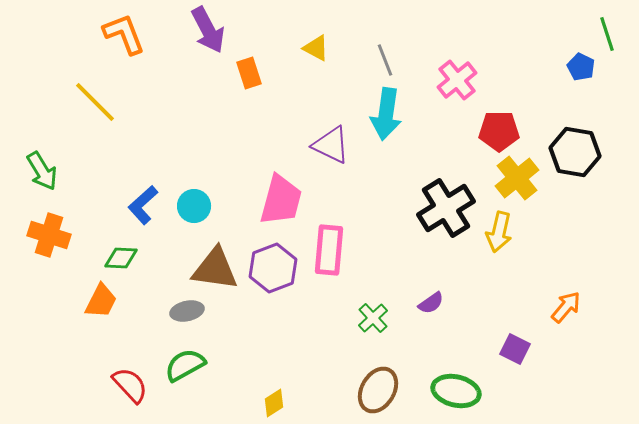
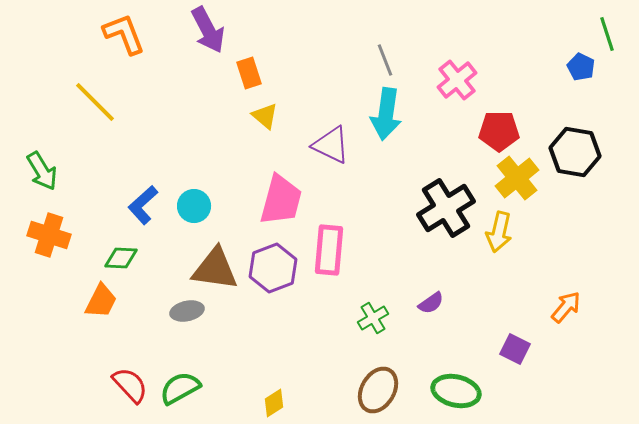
yellow triangle: moved 51 px left, 68 px down; rotated 12 degrees clockwise
green cross: rotated 12 degrees clockwise
green semicircle: moved 5 px left, 23 px down
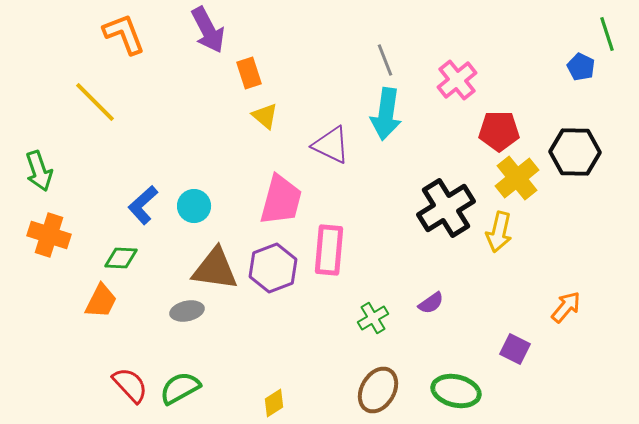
black hexagon: rotated 9 degrees counterclockwise
green arrow: moved 3 px left; rotated 12 degrees clockwise
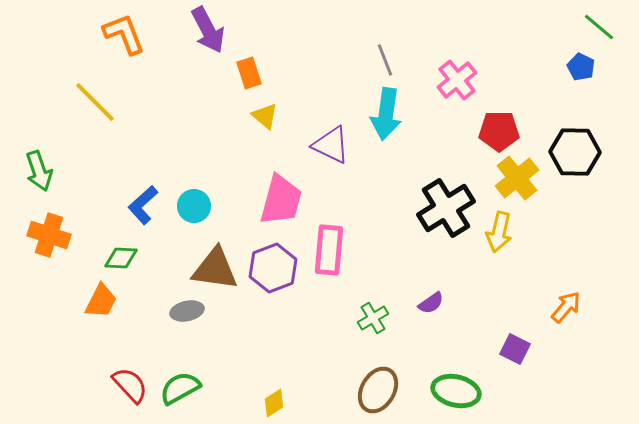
green line: moved 8 px left, 7 px up; rotated 32 degrees counterclockwise
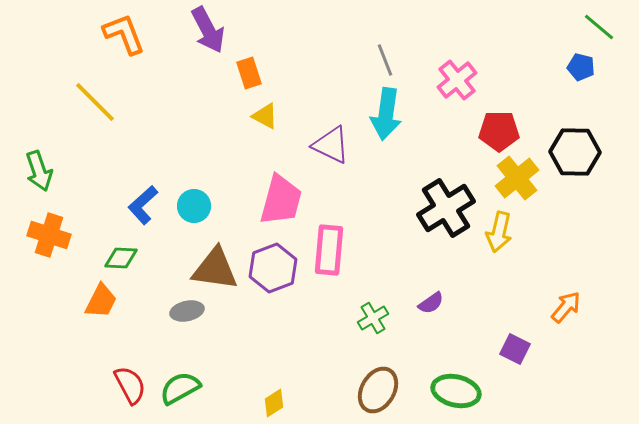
blue pentagon: rotated 12 degrees counterclockwise
yellow triangle: rotated 12 degrees counterclockwise
red semicircle: rotated 15 degrees clockwise
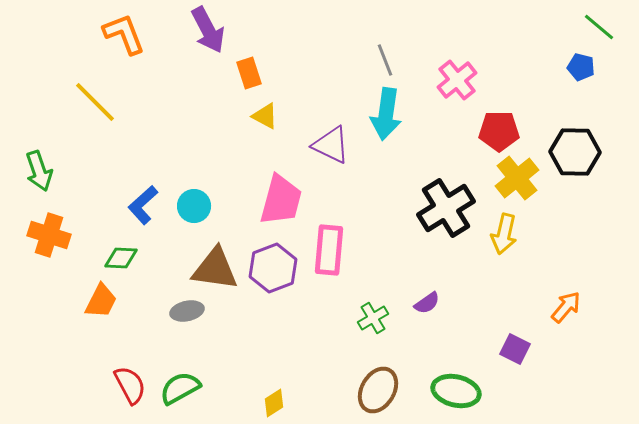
yellow arrow: moved 5 px right, 2 px down
purple semicircle: moved 4 px left
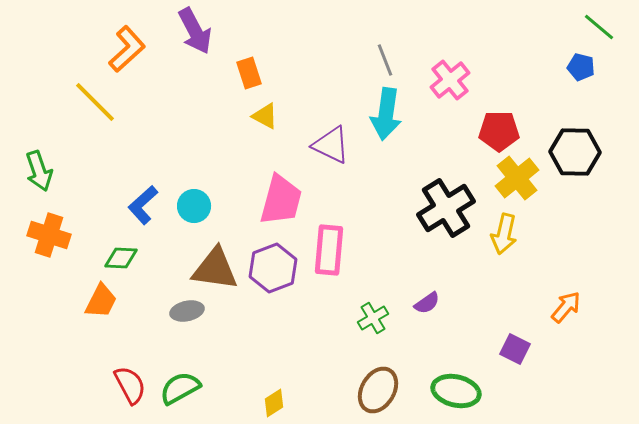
purple arrow: moved 13 px left, 1 px down
orange L-shape: moved 3 px right, 15 px down; rotated 69 degrees clockwise
pink cross: moved 7 px left
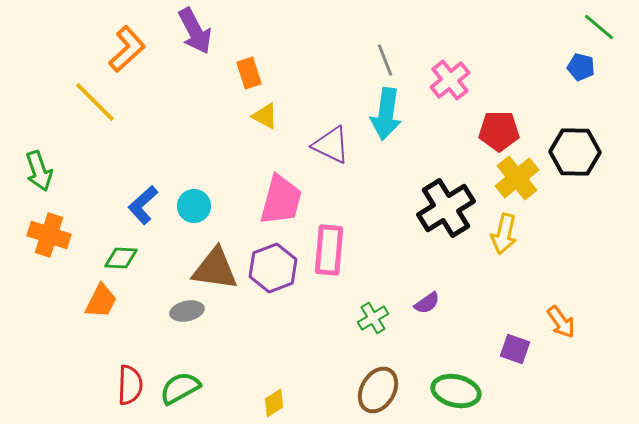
orange arrow: moved 5 px left, 15 px down; rotated 104 degrees clockwise
purple square: rotated 8 degrees counterclockwise
red semicircle: rotated 30 degrees clockwise
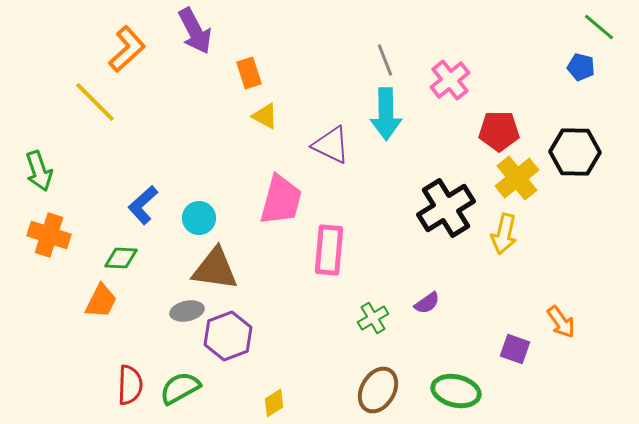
cyan arrow: rotated 9 degrees counterclockwise
cyan circle: moved 5 px right, 12 px down
purple hexagon: moved 45 px left, 68 px down
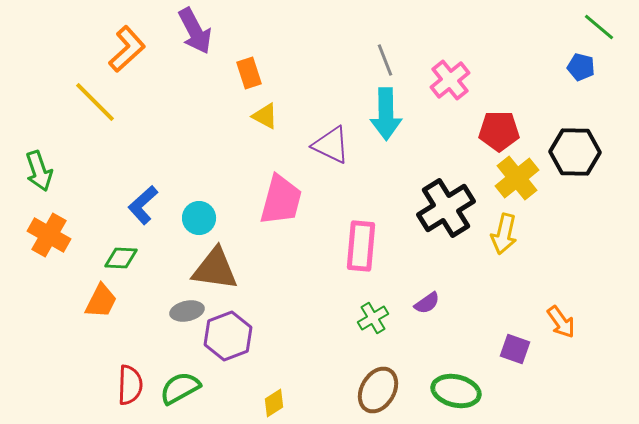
orange cross: rotated 12 degrees clockwise
pink rectangle: moved 32 px right, 4 px up
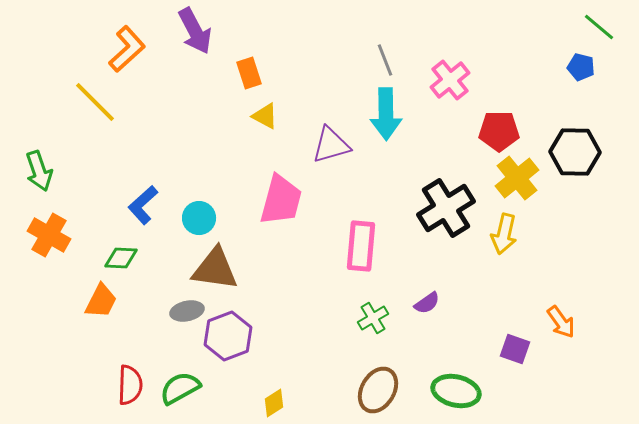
purple triangle: rotated 42 degrees counterclockwise
